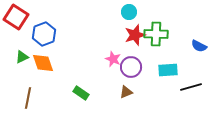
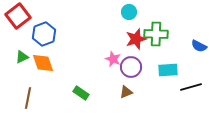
red square: moved 2 px right, 1 px up; rotated 20 degrees clockwise
red star: moved 1 px right, 4 px down
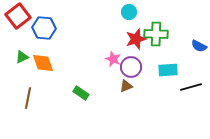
blue hexagon: moved 6 px up; rotated 25 degrees clockwise
brown triangle: moved 6 px up
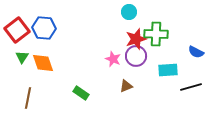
red square: moved 1 px left, 14 px down
blue semicircle: moved 3 px left, 6 px down
green triangle: rotated 32 degrees counterclockwise
purple circle: moved 5 px right, 11 px up
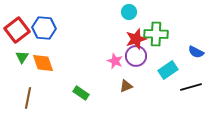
pink star: moved 2 px right, 2 px down
cyan rectangle: rotated 30 degrees counterclockwise
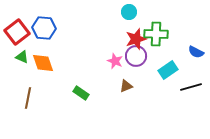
red square: moved 2 px down
green triangle: rotated 40 degrees counterclockwise
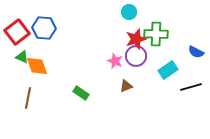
orange diamond: moved 6 px left, 3 px down
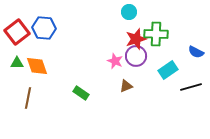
green triangle: moved 5 px left, 6 px down; rotated 24 degrees counterclockwise
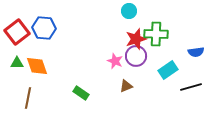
cyan circle: moved 1 px up
blue semicircle: rotated 35 degrees counterclockwise
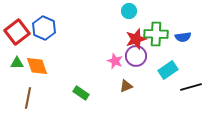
blue hexagon: rotated 20 degrees clockwise
blue semicircle: moved 13 px left, 15 px up
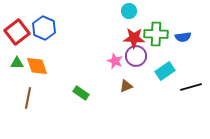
red star: moved 2 px left, 1 px up; rotated 20 degrees clockwise
cyan rectangle: moved 3 px left, 1 px down
